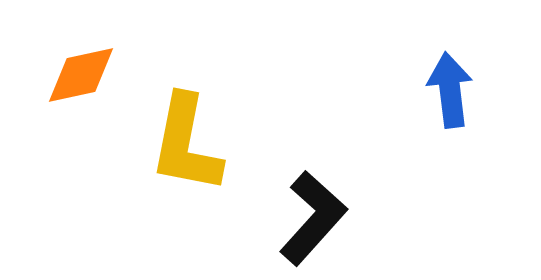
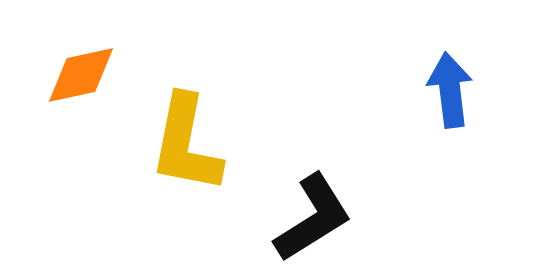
black L-shape: rotated 16 degrees clockwise
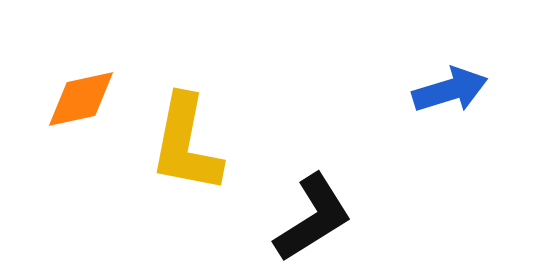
orange diamond: moved 24 px down
blue arrow: rotated 80 degrees clockwise
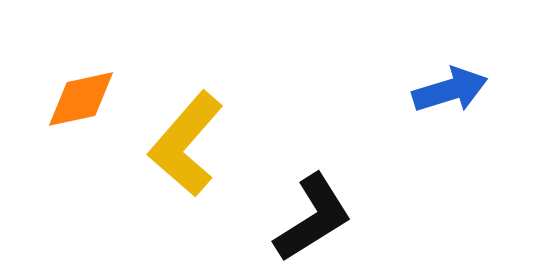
yellow L-shape: rotated 30 degrees clockwise
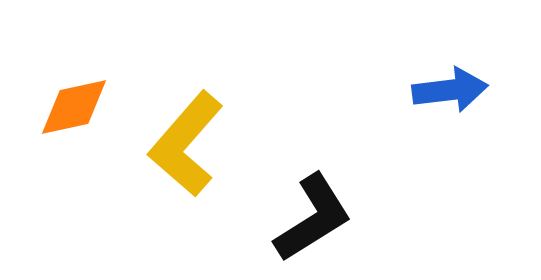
blue arrow: rotated 10 degrees clockwise
orange diamond: moved 7 px left, 8 px down
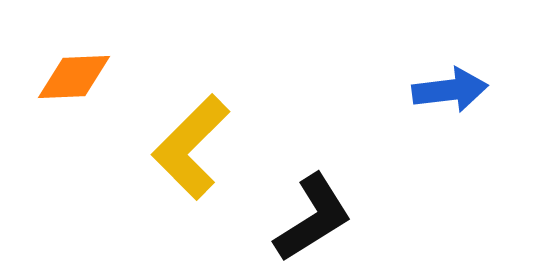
orange diamond: moved 30 px up; rotated 10 degrees clockwise
yellow L-shape: moved 5 px right, 3 px down; rotated 4 degrees clockwise
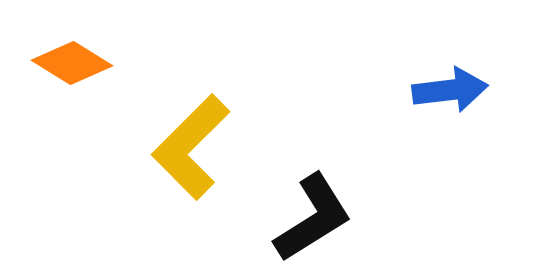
orange diamond: moved 2 px left, 14 px up; rotated 34 degrees clockwise
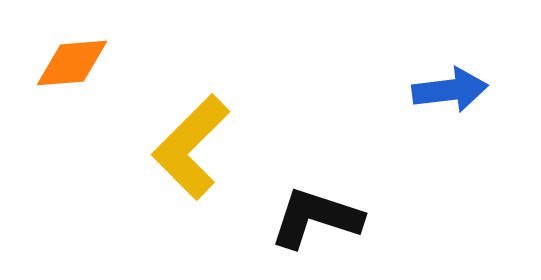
orange diamond: rotated 36 degrees counterclockwise
black L-shape: moved 3 px right; rotated 130 degrees counterclockwise
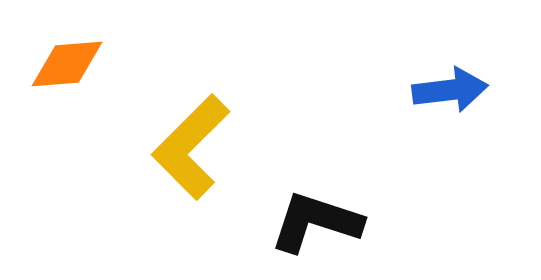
orange diamond: moved 5 px left, 1 px down
black L-shape: moved 4 px down
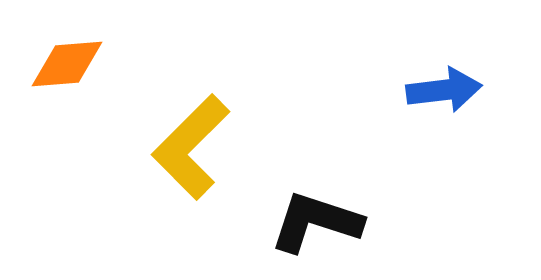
blue arrow: moved 6 px left
